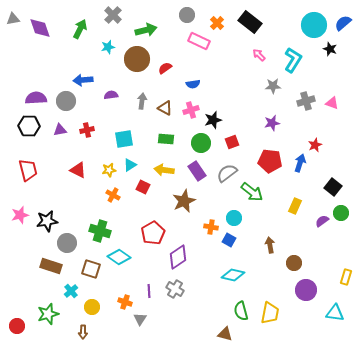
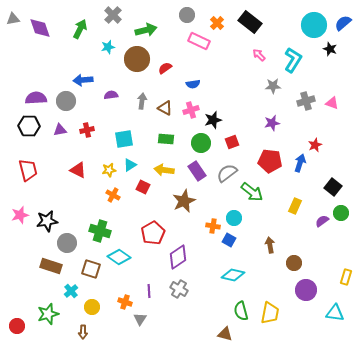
orange cross at (211, 227): moved 2 px right, 1 px up
gray cross at (175, 289): moved 4 px right
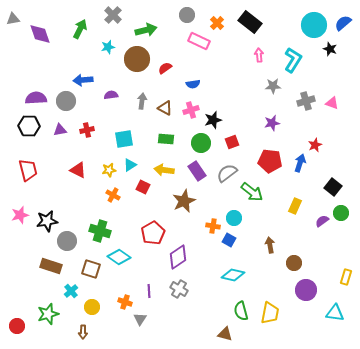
purple diamond at (40, 28): moved 6 px down
pink arrow at (259, 55): rotated 40 degrees clockwise
gray circle at (67, 243): moved 2 px up
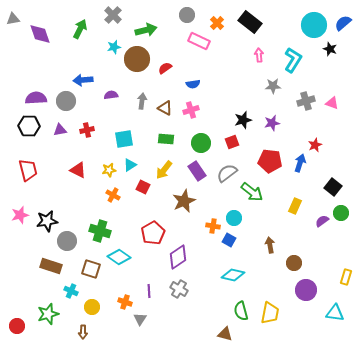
cyan star at (108, 47): moved 6 px right
black star at (213, 120): moved 30 px right
yellow arrow at (164, 170): rotated 60 degrees counterclockwise
cyan cross at (71, 291): rotated 24 degrees counterclockwise
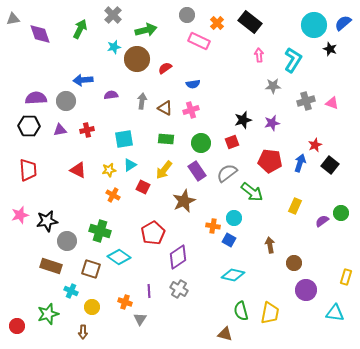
red trapezoid at (28, 170): rotated 10 degrees clockwise
black square at (333, 187): moved 3 px left, 22 px up
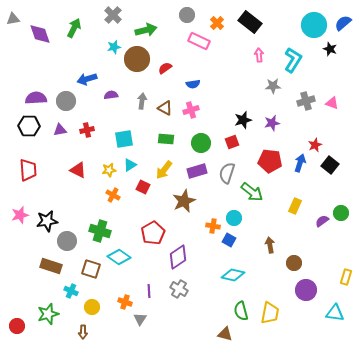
green arrow at (80, 29): moved 6 px left, 1 px up
blue arrow at (83, 80): moved 4 px right, 1 px up; rotated 12 degrees counterclockwise
purple rectangle at (197, 171): rotated 72 degrees counterclockwise
gray semicircle at (227, 173): rotated 35 degrees counterclockwise
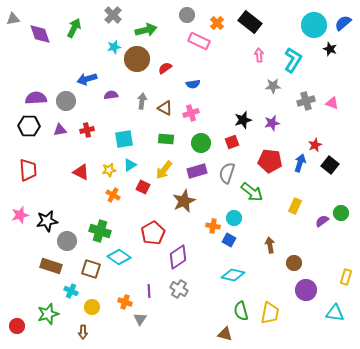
pink cross at (191, 110): moved 3 px down
red triangle at (78, 170): moved 3 px right, 2 px down
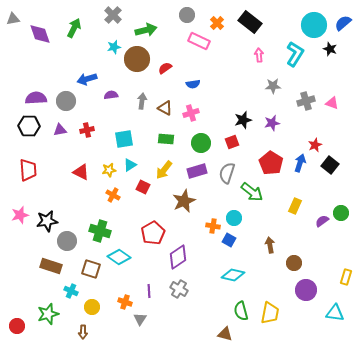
cyan L-shape at (293, 60): moved 2 px right, 6 px up
red pentagon at (270, 161): moved 1 px right, 2 px down; rotated 25 degrees clockwise
